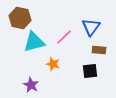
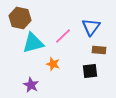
pink line: moved 1 px left, 1 px up
cyan triangle: moved 1 px left, 1 px down
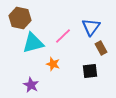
brown rectangle: moved 2 px right, 2 px up; rotated 56 degrees clockwise
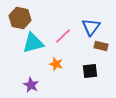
brown rectangle: moved 2 px up; rotated 48 degrees counterclockwise
orange star: moved 3 px right
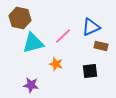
blue triangle: rotated 30 degrees clockwise
purple star: rotated 21 degrees counterclockwise
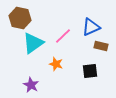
cyan triangle: rotated 20 degrees counterclockwise
purple star: rotated 21 degrees clockwise
